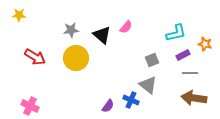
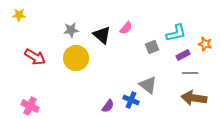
pink semicircle: moved 1 px down
gray square: moved 13 px up
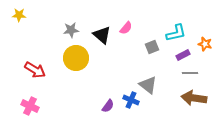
red arrow: moved 13 px down
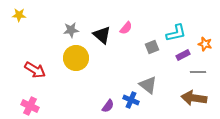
gray line: moved 8 px right, 1 px up
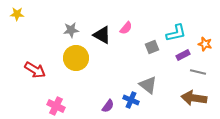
yellow star: moved 2 px left, 1 px up
black triangle: rotated 12 degrees counterclockwise
gray line: rotated 14 degrees clockwise
pink cross: moved 26 px right
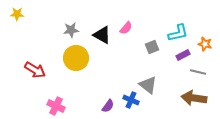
cyan L-shape: moved 2 px right
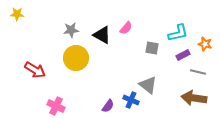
gray square: moved 1 px down; rotated 32 degrees clockwise
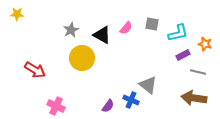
gray star: rotated 21 degrees counterclockwise
gray square: moved 24 px up
yellow circle: moved 6 px right
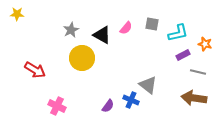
pink cross: moved 1 px right
